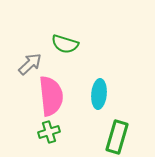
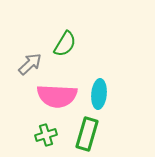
green semicircle: rotated 76 degrees counterclockwise
pink semicircle: moved 6 px right; rotated 99 degrees clockwise
green cross: moved 3 px left, 3 px down
green rectangle: moved 30 px left, 3 px up
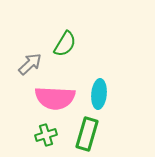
pink semicircle: moved 2 px left, 2 px down
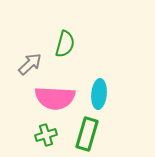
green semicircle: rotated 16 degrees counterclockwise
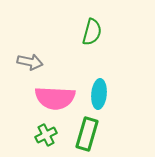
green semicircle: moved 27 px right, 12 px up
gray arrow: moved 2 px up; rotated 55 degrees clockwise
green cross: rotated 10 degrees counterclockwise
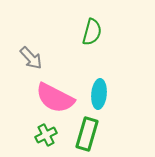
gray arrow: moved 1 px right, 4 px up; rotated 35 degrees clockwise
pink semicircle: rotated 24 degrees clockwise
